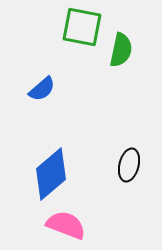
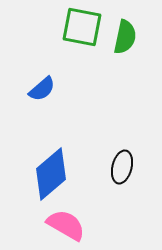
green semicircle: moved 4 px right, 13 px up
black ellipse: moved 7 px left, 2 px down
pink semicircle: rotated 9 degrees clockwise
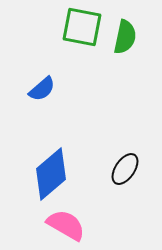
black ellipse: moved 3 px right, 2 px down; rotated 20 degrees clockwise
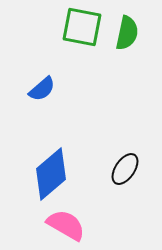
green semicircle: moved 2 px right, 4 px up
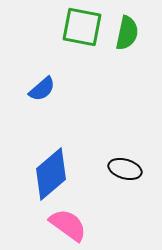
black ellipse: rotated 72 degrees clockwise
pink semicircle: moved 2 px right; rotated 6 degrees clockwise
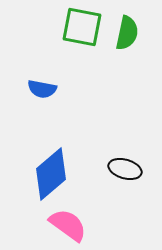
blue semicircle: rotated 52 degrees clockwise
